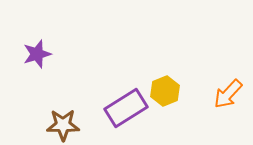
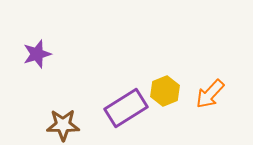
orange arrow: moved 18 px left
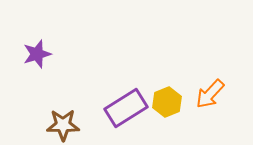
yellow hexagon: moved 2 px right, 11 px down
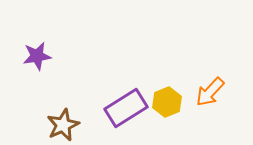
purple star: moved 2 px down; rotated 8 degrees clockwise
orange arrow: moved 2 px up
brown star: rotated 24 degrees counterclockwise
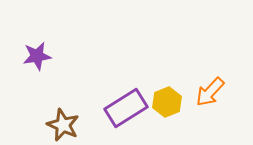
brown star: rotated 24 degrees counterclockwise
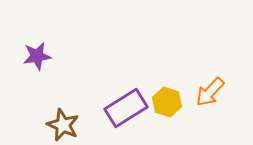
yellow hexagon: rotated 20 degrees counterclockwise
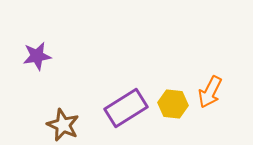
orange arrow: rotated 16 degrees counterclockwise
yellow hexagon: moved 6 px right, 2 px down; rotated 12 degrees counterclockwise
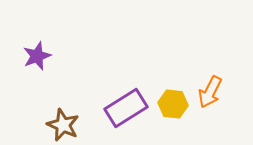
purple star: rotated 12 degrees counterclockwise
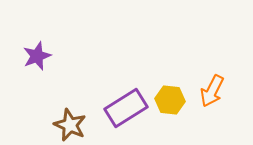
orange arrow: moved 2 px right, 1 px up
yellow hexagon: moved 3 px left, 4 px up
brown star: moved 7 px right
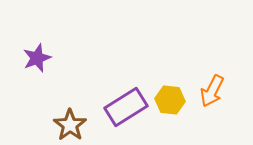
purple star: moved 2 px down
purple rectangle: moved 1 px up
brown star: rotated 12 degrees clockwise
